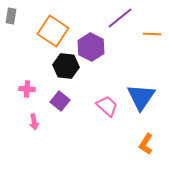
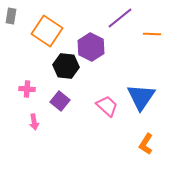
orange square: moved 6 px left
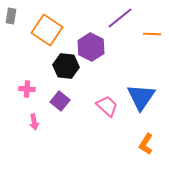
orange square: moved 1 px up
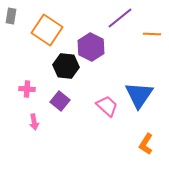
blue triangle: moved 2 px left, 2 px up
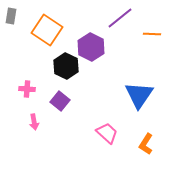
black hexagon: rotated 20 degrees clockwise
pink trapezoid: moved 27 px down
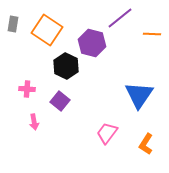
gray rectangle: moved 2 px right, 8 px down
purple hexagon: moved 1 px right, 4 px up; rotated 12 degrees counterclockwise
pink trapezoid: rotated 95 degrees counterclockwise
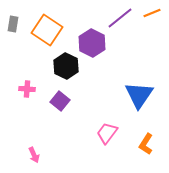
orange line: moved 21 px up; rotated 24 degrees counterclockwise
purple hexagon: rotated 12 degrees clockwise
pink arrow: moved 33 px down; rotated 14 degrees counterclockwise
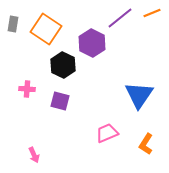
orange square: moved 1 px left, 1 px up
black hexagon: moved 3 px left, 1 px up
purple square: rotated 24 degrees counterclockwise
pink trapezoid: rotated 30 degrees clockwise
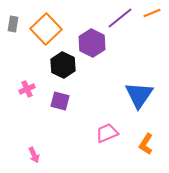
orange square: rotated 12 degrees clockwise
pink cross: rotated 28 degrees counterclockwise
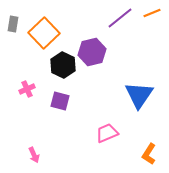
orange square: moved 2 px left, 4 px down
purple hexagon: moved 9 px down; rotated 20 degrees clockwise
orange L-shape: moved 3 px right, 10 px down
